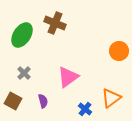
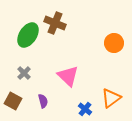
green ellipse: moved 6 px right
orange circle: moved 5 px left, 8 px up
pink triangle: moved 1 px up; rotated 40 degrees counterclockwise
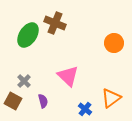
gray cross: moved 8 px down
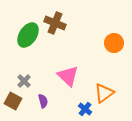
orange triangle: moved 7 px left, 5 px up
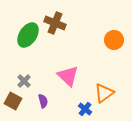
orange circle: moved 3 px up
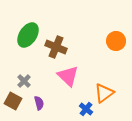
brown cross: moved 1 px right, 24 px down
orange circle: moved 2 px right, 1 px down
purple semicircle: moved 4 px left, 2 px down
blue cross: moved 1 px right
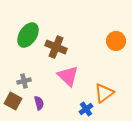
gray cross: rotated 32 degrees clockwise
blue cross: rotated 16 degrees clockwise
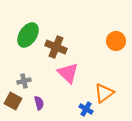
pink triangle: moved 3 px up
blue cross: rotated 24 degrees counterclockwise
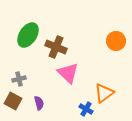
gray cross: moved 5 px left, 2 px up
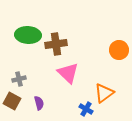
green ellipse: rotated 60 degrees clockwise
orange circle: moved 3 px right, 9 px down
brown cross: moved 3 px up; rotated 30 degrees counterclockwise
brown square: moved 1 px left
